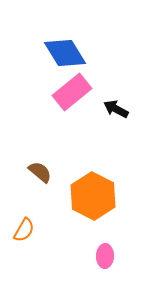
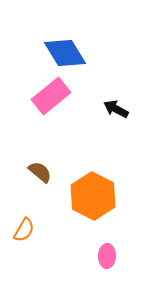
pink rectangle: moved 21 px left, 4 px down
pink ellipse: moved 2 px right
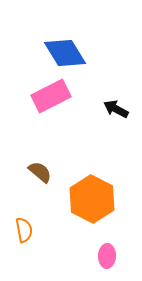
pink rectangle: rotated 12 degrees clockwise
orange hexagon: moved 1 px left, 3 px down
orange semicircle: rotated 40 degrees counterclockwise
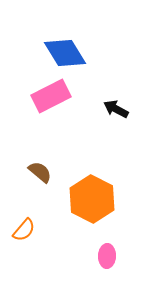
orange semicircle: rotated 50 degrees clockwise
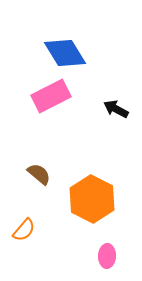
brown semicircle: moved 1 px left, 2 px down
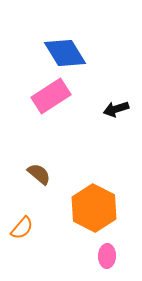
pink rectangle: rotated 6 degrees counterclockwise
black arrow: rotated 45 degrees counterclockwise
orange hexagon: moved 2 px right, 9 px down
orange semicircle: moved 2 px left, 2 px up
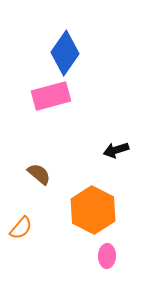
blue diamond: rotated 66 degrees clockwise
pink rectangle: rotated 18 degrees clockwise
black arrow: moved 41 px down
orange hexagon: moved 1 px left, 2 px down
orange semicircle: moved 1 px left
